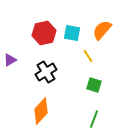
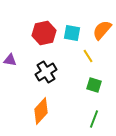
purple triangle: rotated 40 degrees clockwise
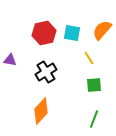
yellow line: moved 1 px right, 2 px down
green square: rotated 21 degrees counterclockwise
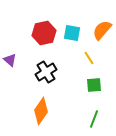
purple triangle: rotated 32 degrees clockwise
orange diamond: rotated 8 degrees counterclockwise
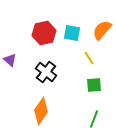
black cross: rotated 20 degrees counterclockwise
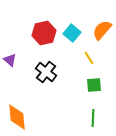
cyan square: rotated 30 degrees clockwise
orange diamond: moved 24 px left, 6 px down; rotated 40 degrees counterclockwise
green line: moved 1 px left, 1 px up; rotated 18 degrees counterclockwise
